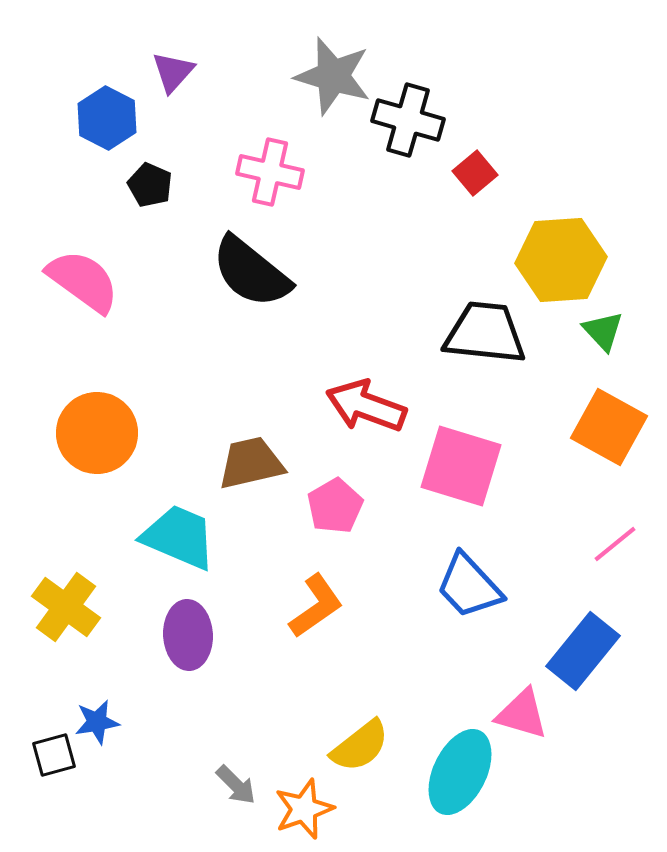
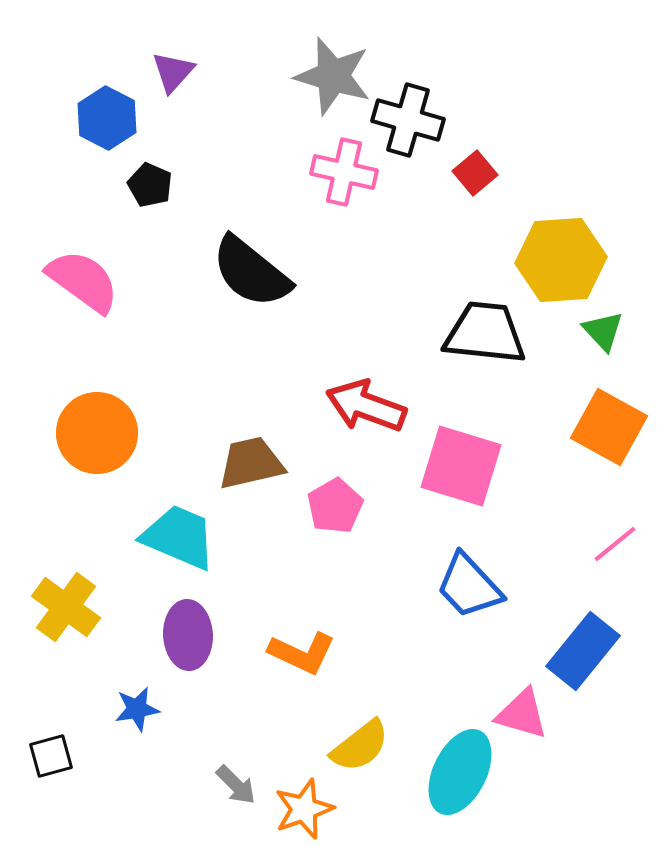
pink cross: moved 74 px right
orange L-shape: moved 14 px left, 47 px down; rotated 60 degrees clockwise
blue star: moved 40 px right, 13 px up
black square: moved 3 px left, 1 px down
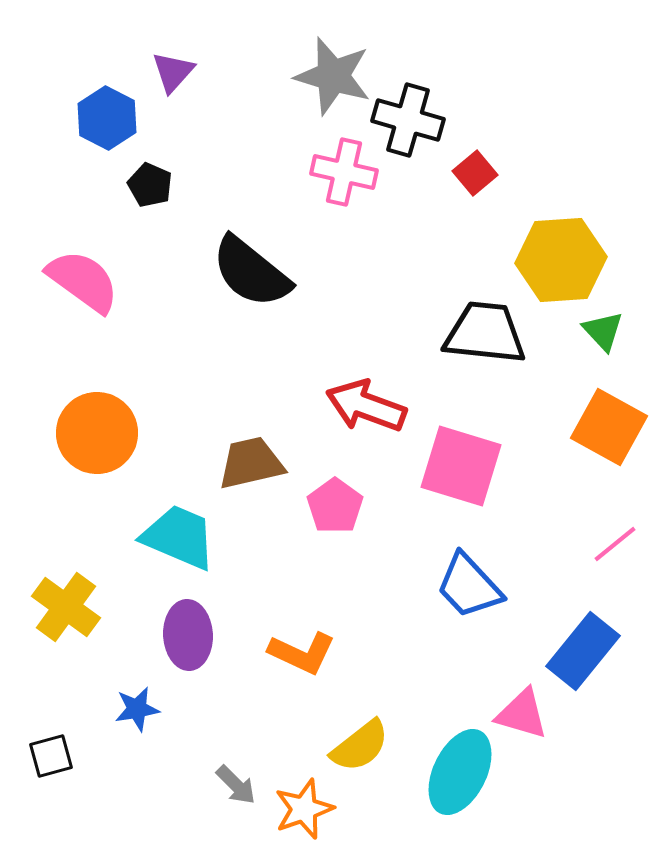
pink pentagon: rotated 6 degrees counterclockwise
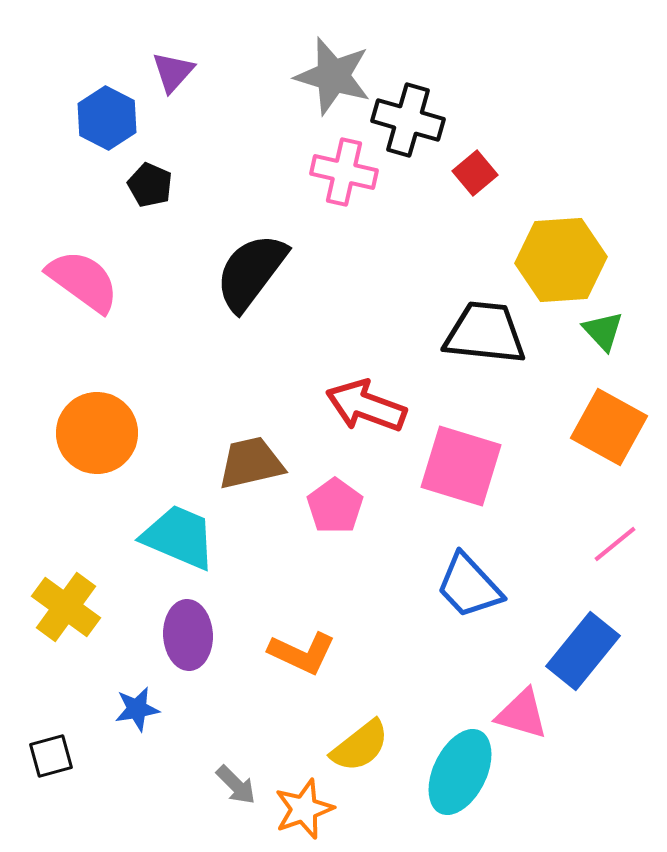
black semicircle: rotated 88 degrees clockwise
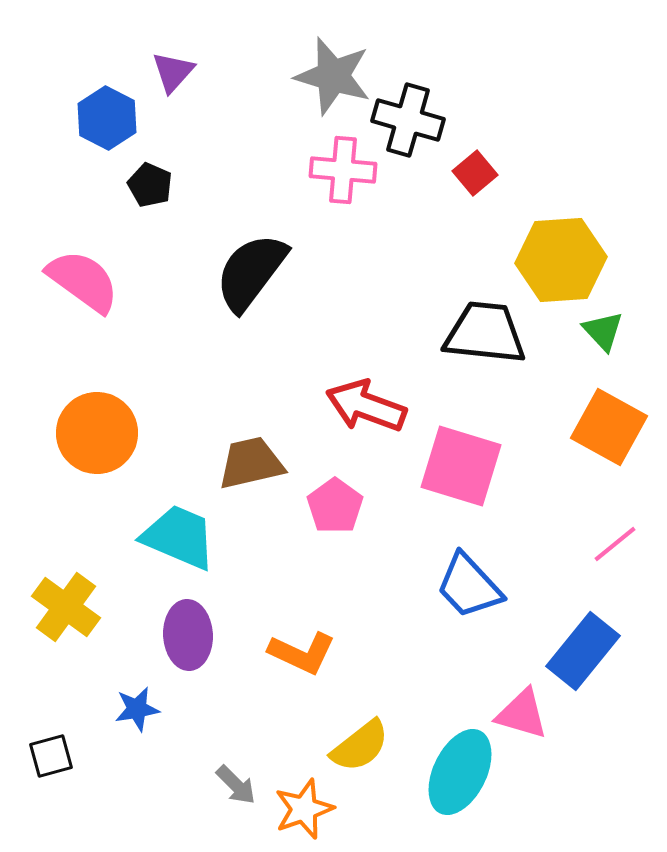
pink cross: moved 1 px left, 2 px up; rotated 8 degrees counterclockwise
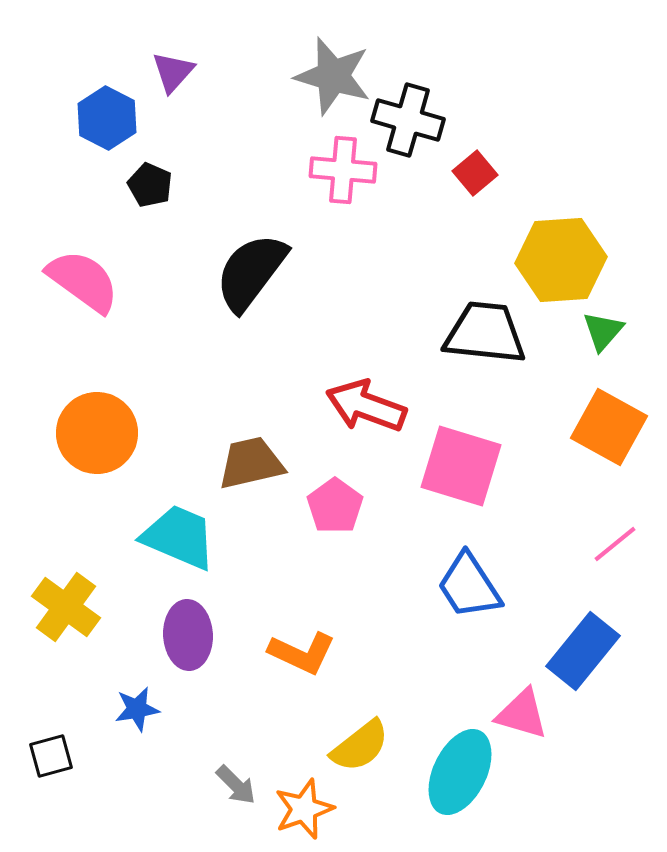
green triangle: rotated 24 degrees clockwise
blue trapezoid: rotated 10 degrees clockwise
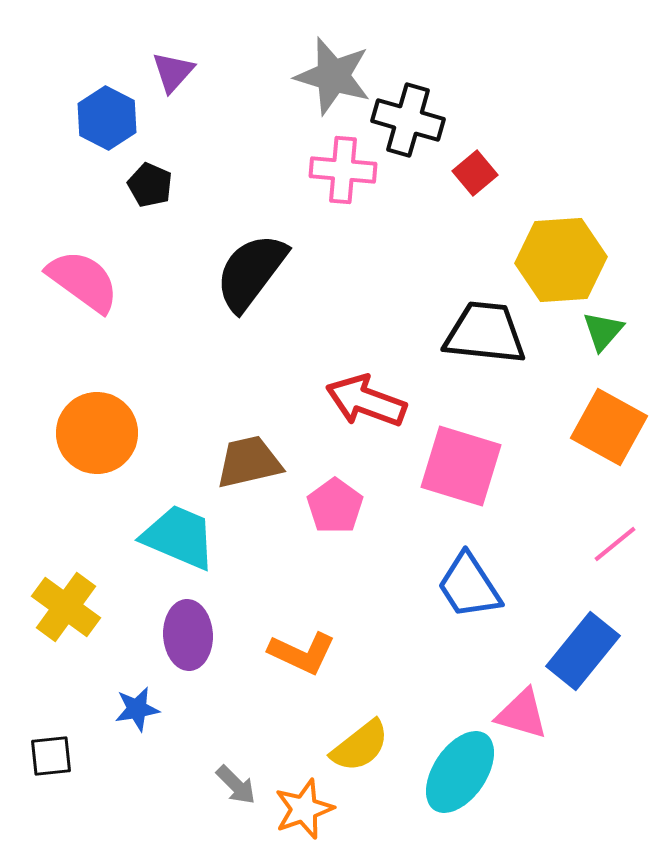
red arrow: moved 5 px up
brown trapezoid: moved 2 px left, 1 px up
black square: rotated 9 degrees clockwise
cyan ellipse: rotated 8 degrees clockwise
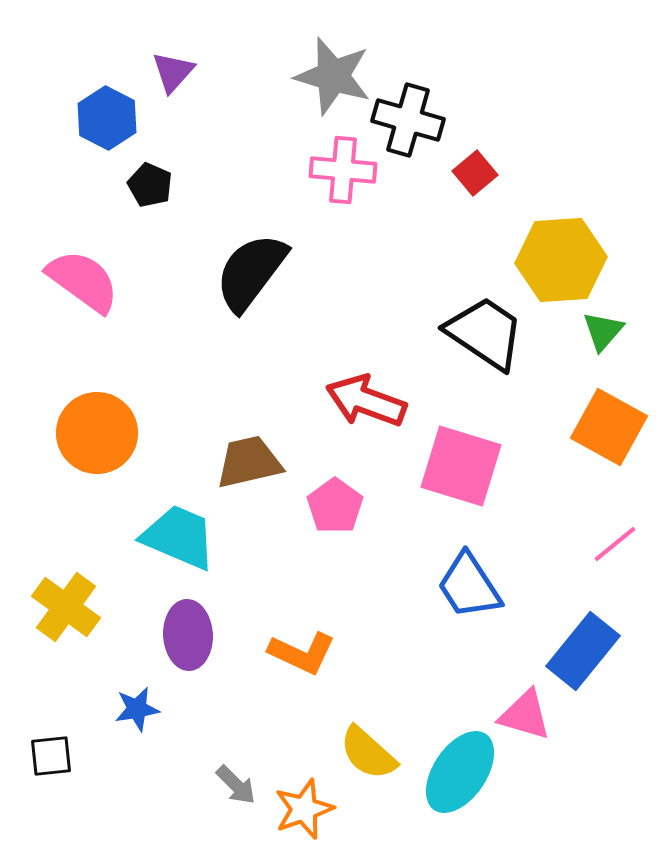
black trapezoid: rotated 28 degrees clockwise
pink triangle: moved 3 px right, 1 px down
yellow semicircle: moved 8 px right, 7 px down; rotated 80 degrees clockwise
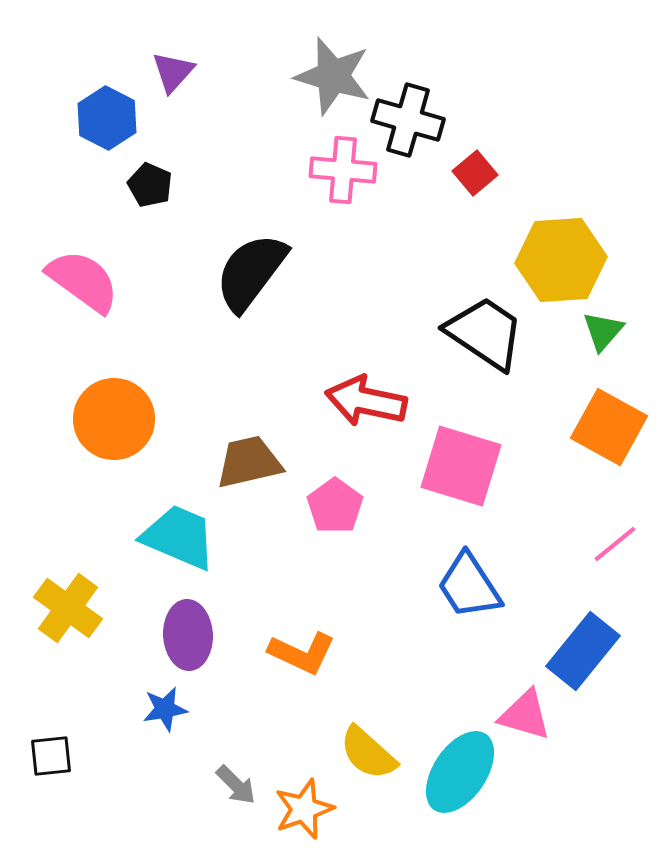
red arrow: rotated 8 degrees counterclockwise
orange circle: moved 17 px right, 14 px up
yellow cross: moved 2 px right, 1 px down
blue star: moved 28 px right
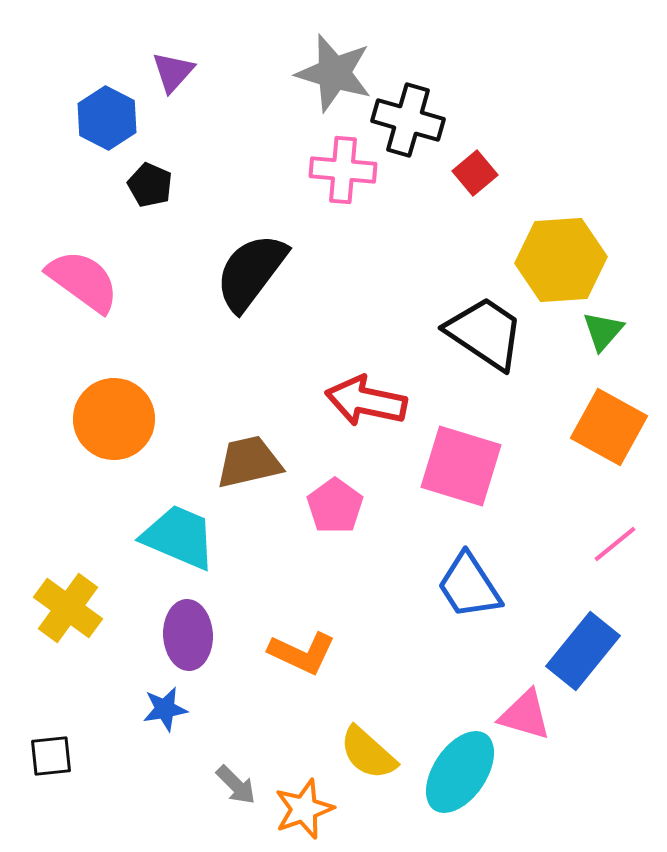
gray star: moved 1 px right, 3 px up
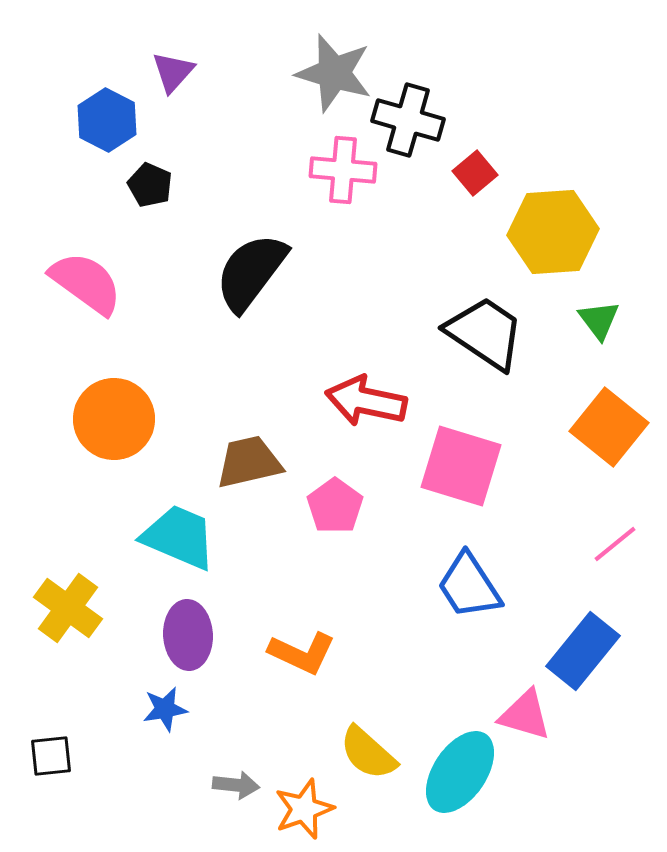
blue hexagon: moved 2 px down
yellow hexagon: moved 8 px left, 28 px up
pink semicircle: moved 3 px right, 2 px down
green triangle: moved 4 px left, 11 px up; rotated 18 degrees counterclockwise
orange square: rotated 10 degrees clockwise
gray arrow: rotated 39 degrees counterclockwise
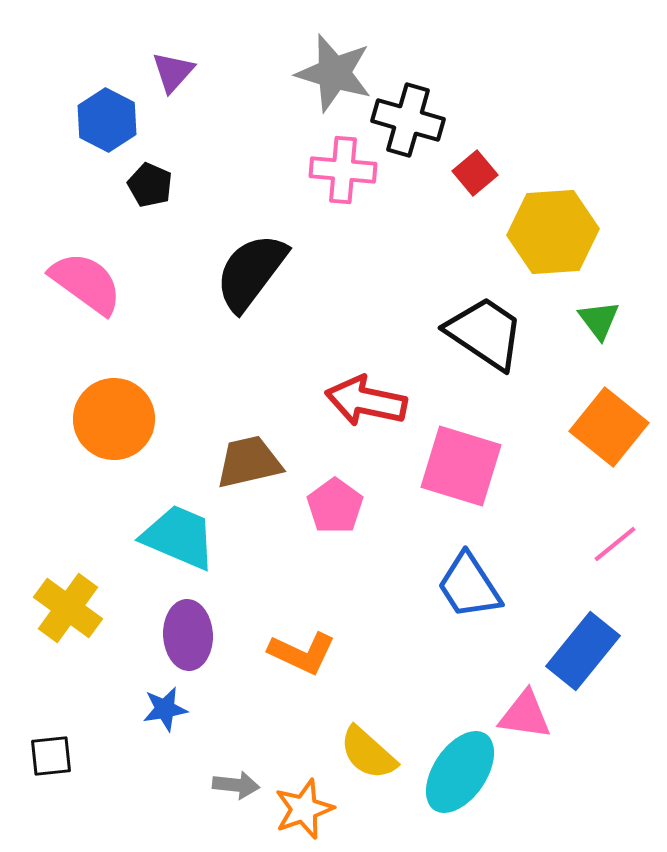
pink triangle: rotated 8 degrees counterclockwise
